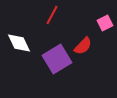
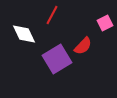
white diamond: moved 5 px right, 9 px up
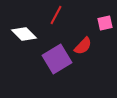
red line: moved 4 px right
pink square: rotated 14 degrees clockwise
white diamond: rotated 20 degrees counterclockwise
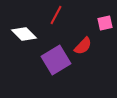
purple square: moved 1 px left, 1 px down
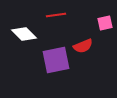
red line: rotated 54 degrees clockwise
red semicircle: rotated 24 degrees clockwise
purple square: rotated 20 degrees clockwise
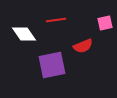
red line: moved 5 px down
white diamond: rotated 10 degrees clockwise
purple square: moved 4 px left, 5 px down
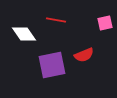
red line: rotated 18 degrees clockwise
red semicircle: moved 1 px right, 9 px down
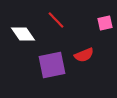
red line: rotated 36 degrees clockwise
white diamond: moved 1 px left
